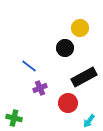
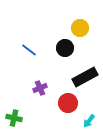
blue line: moved 16 px up
black rectangle: moved 1 px right
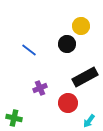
yellow circle: moved 1 px right, 2 px up
black circle: moved 2 px right, 4 px up
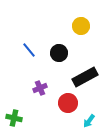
black circle: moved 8 px left, 9 px down
blue line: rotated 14 degrees clockwise
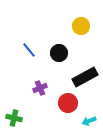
cyan arrow: rotated 32 degrees clockwise
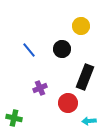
black circle: moved 3 px right, 4 px up
black rectangle: rotated 40 degrees counterclockwise
cyan arrow: rotated 16 degrees clockwise
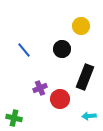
blue line: moved 5 px left
red circle: moved 8 px left, 4 px up
cyan arrow: moved 5 px up
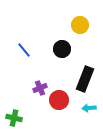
yellow circle: moved 1 px left, 1 px up
black rectangle: moved 2 px down
red circle: moved 1 px left, 1 px down
cyan arrow: moved 8 px up
